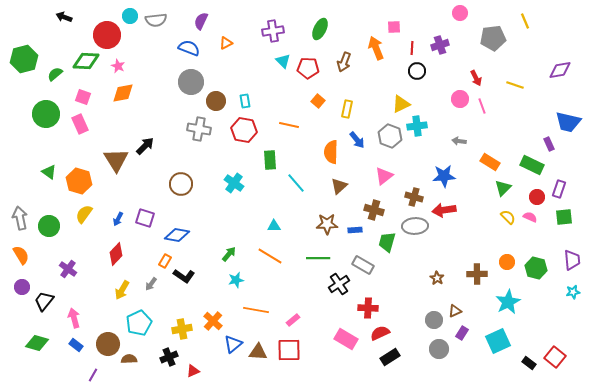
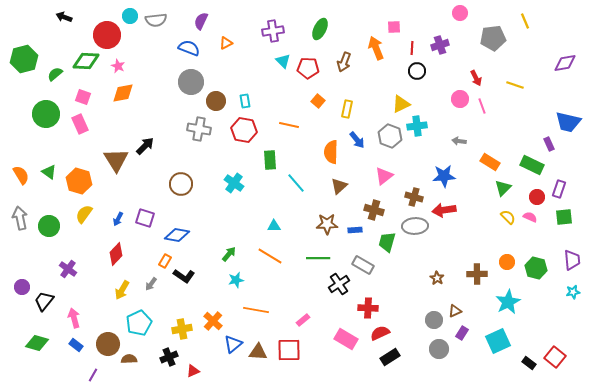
purple diamond at (560, 70): moved 5 px right, 7 px up
orange semicircle at (21, 255): moved 80 px up
pink rectangle at (293, 320): moved 10 px right
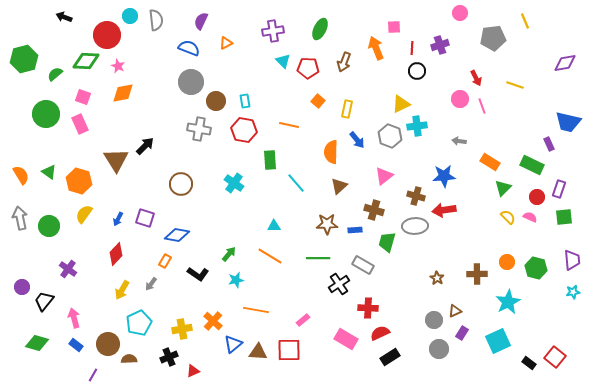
gray semicircle at (156, 20): rotated 90 degrees counterclockwise
brown cross at (414, 197): moved 2 px right, 1 px up
black L-shape at (184, 276): moved 14 px right, 2 px up
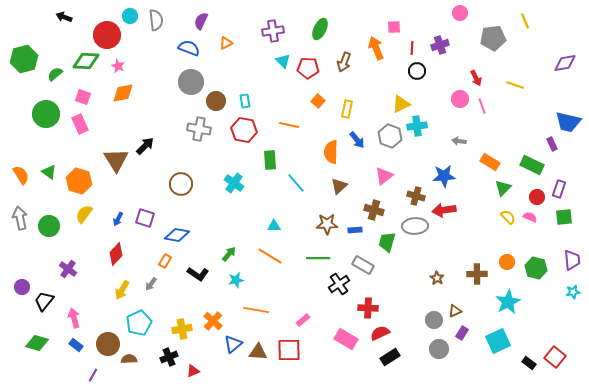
purple rectangle at (549, 144): moved 3 px right
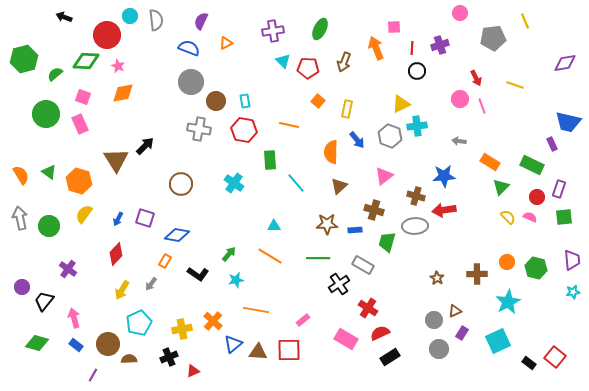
green triangle at (503, 188): moved 2 px left, 1 px up
red cross at (368, 308): rotated 30 degrees clockwise
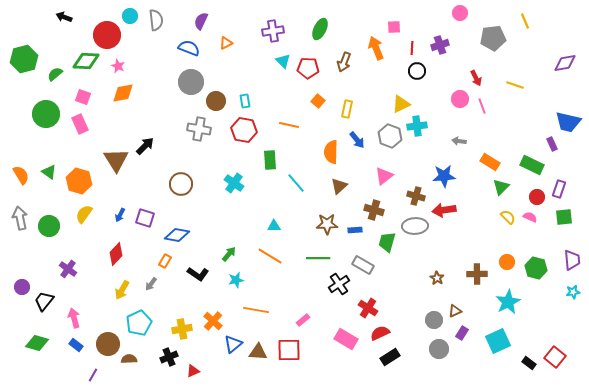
blue arrow at (118, 219): moved 2 px right, 4 px up
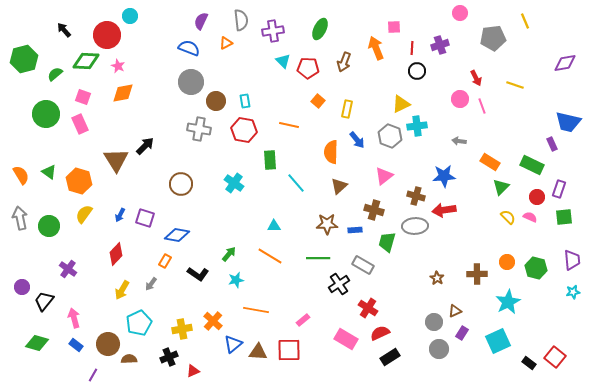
black arrow at (64, 17): moved 13 px down; rotated 28 degrees clockwise
gray semicircle at (156, 20): moved 85 px right
gray circle at (434, 320): moved 2 px down
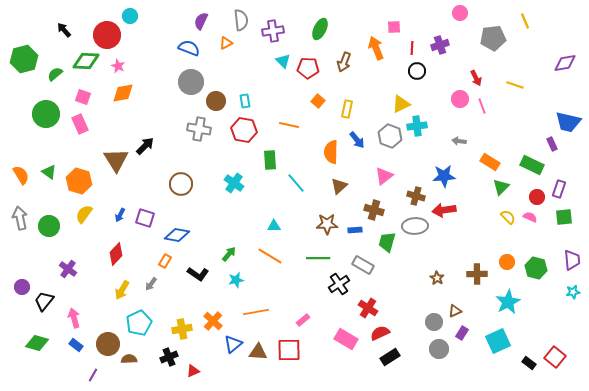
orange line at (256, 310): moved 2 px down; rotated 20 degrees counterclockwise
